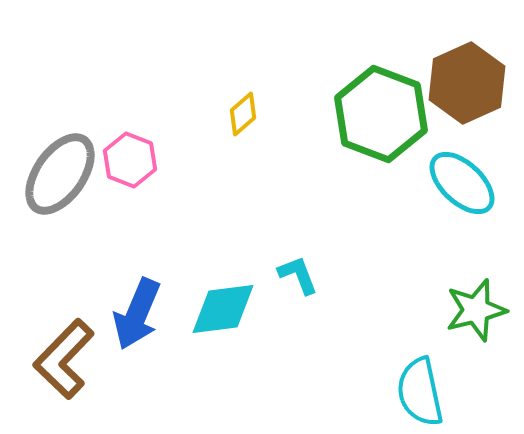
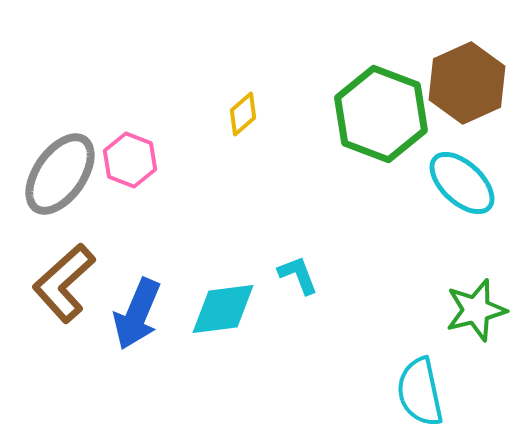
brown L-shape: moved 76 px up; rotated 4 degrees clockwise
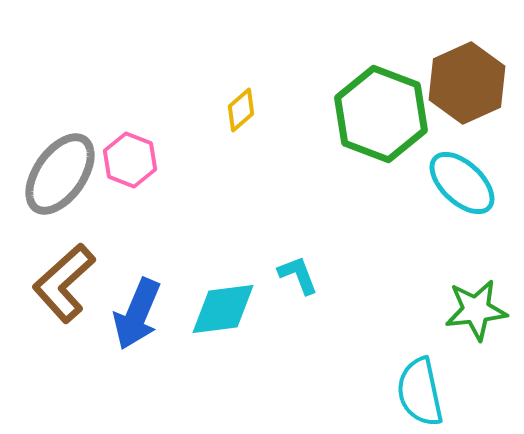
yellow diamond: moved 2 px left, 4 px up
green star: rotated 8 degrees clockwise
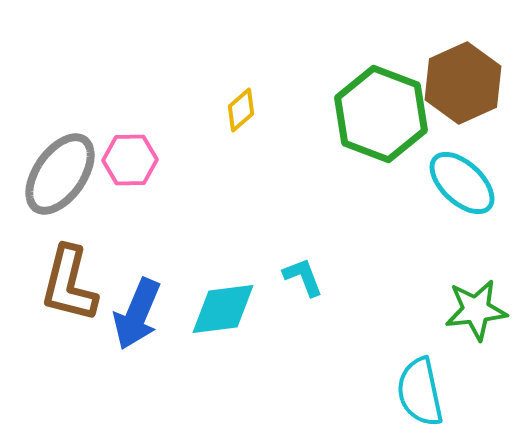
brown hexagon: moved 4 px left
pink hexagon: rotated 22 degrees counterclockwise
cyan L-shape: moved 5 px right, 2 px down
brown L-shape: moved 5 px right, 1 px down; rotated 34 degrees counterclockwise
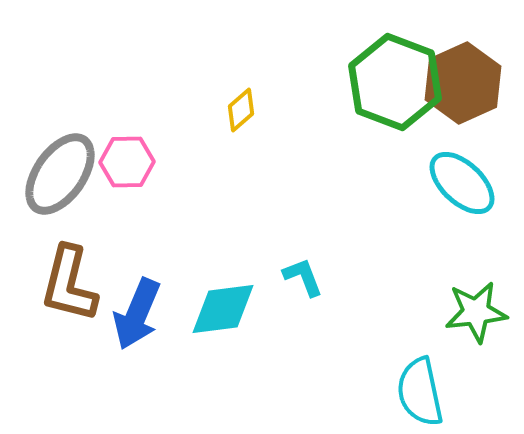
green hexagon: moved 14 px right, 32 px up
pink hexagon: moved 3 px left, 2 px down
green star: moved 2 px down
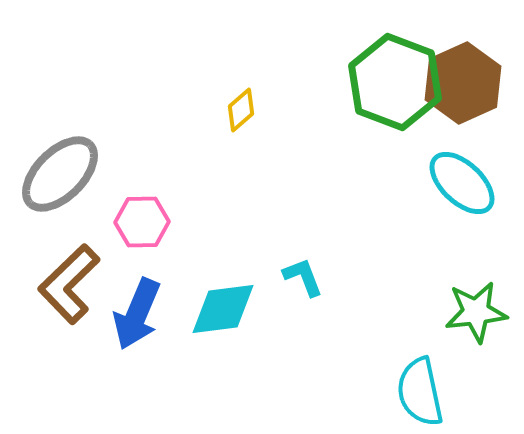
pink hexagon: moved 15 px right, 60 px down
gray ellipse: rotated 10 degrees clockwise
brown L-shape: rotated 32 degrees clockwise
